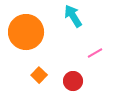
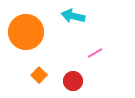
cyan arrow: rotated 45 degrees counterclockwise
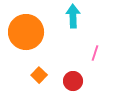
cyan arrow: rotated 75 degrees clockwise
pink line: rotated 42 degrees counterclockwise
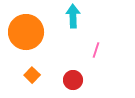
pink line: moved 1 px right, 3 px up
orange square: moved 7 px left
red circle: moved 1 px up
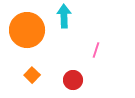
cyan arrow: moved 9 px left
orange circle: moved 1 px right, 2 px up
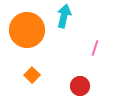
cyan arrow: rotated 15 degrees clockwise
pink line: moved 1 px left, 2 px up
red circle: moved 7 px right, 6 px down
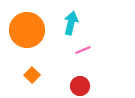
cyan arrow: moved 7 px right, 7 px down
pink line: moved 12 px left, 2 px down; rotated 49 degrees clockwise
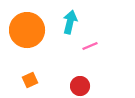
cyan arrow: moved 1 px left, 1 px up
pink line: moved 7 px right, 4 px up
orange square: moved 2 px left, 5 px down; rotated 21 degrees clockwise
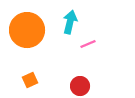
pink line: moved 2 px left, 2 px up
